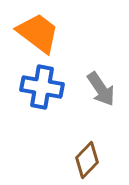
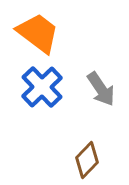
blue cross: rotated 36 degrees clockwise
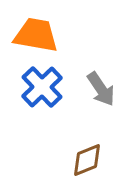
orange trapezoid: moved 2 px left, 2 px down; rotated 27 degrees counterclockwise
brown diamond: rotated 24 degrees clockwise
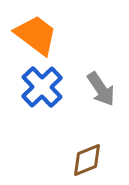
orange trapezoid: rotated 27 degrees clockwise
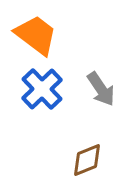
blue cross: moved 2 px down
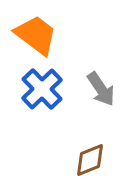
brown diamond: moved 3 px right
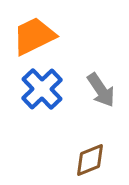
orange trapezoid: moved 2 px left, 1 px down; rotated 63 degrees counterclockwise
gray arrow: moved 1 px down
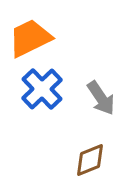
orange trapezoid: moved 4 px left, 2 px down
gray arrow: moved 8 px down
